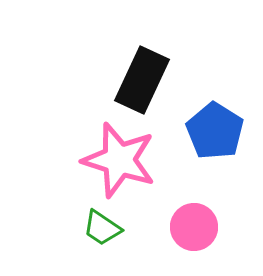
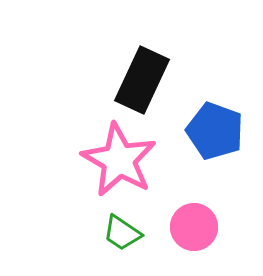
blue pentagon: rotated 12 degrees counterclockwise
pink star: rotated 12 degrees clockwise
green trapezoid: moved 20 px right, 5 px down
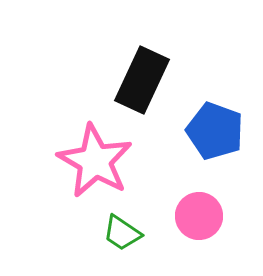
pink star: moved 24 px left, 1 px down
pink circle: moved 5 px right, 11 px up
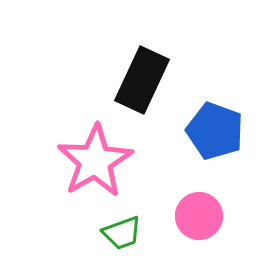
pink star: rotated 12 degrees clockwise
green trapezoid: rotated 54 degrees counterclockwise
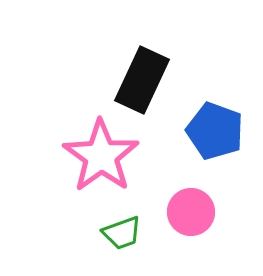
pink star: moved 6 px right, 5 px up; rotated 6 degrees counterclockwise
pink circle: moved 8 px left, 4 px up
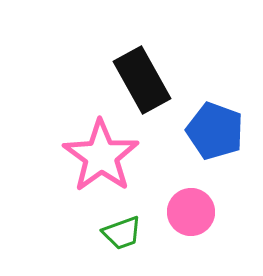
black rectangle: rotated 54 degrees counterclockwise
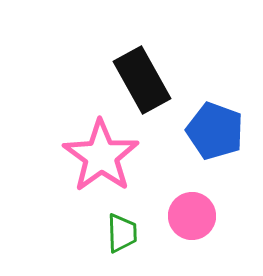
pink circle: moved 1 px right, 4 px down
green trapezoid: rotated 72 degrees counterclockwise
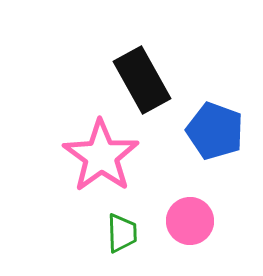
pink circle: moved 2 px left, 5 px down
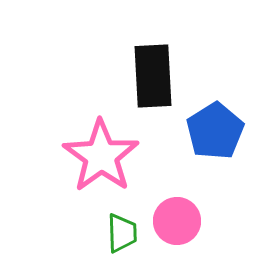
black rectangle: moved 11 px right, 4 px up; rotated 26 degrees clockwise
blue pentagon: rotated 20 degrees clockwise
pink circle: moved 13 px left
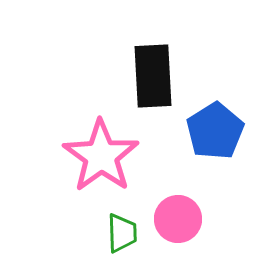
pink circle: moved 1 px right, 2 px up
